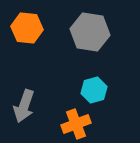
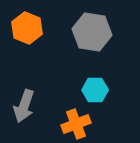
orange hexagon: rotated 16 degrees clockwise
gray hexagon: moved 2 px right
cyan hexagon: moved 1 px right; rotated 15 degrees clockwise
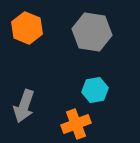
cyan hexagon: rotated 10 degrees counterclockwise
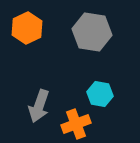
orange hexagon: rotated 12 degrees clockwise
cyan hexagon: moved 5 px right, 4 px down; rotated 20 degrees clockwise
gray arrow: moved 15 px right
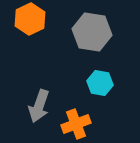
orange hexagon: moved 3 px right, 9 px up
cyan hexagon: moved 11 px up
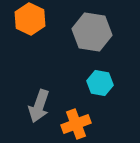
orange hexagon: rotated 8 degrees counterclockwise
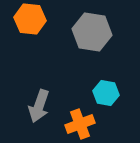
orange hexagon: rotated 20 degrees counterclockwise
cyan hexagon: moved 6 px right, 10 px down
orange cross: moved 4 px right
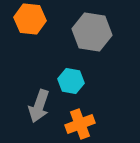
cyan hexagon: moved 35 px left, 12 px up
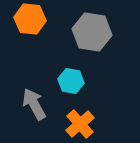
gray arrow: moved 5 px left, 2 px up; rotated 132 degrees clockwise
orange cross: rotated 20 degrees counterclockwise
